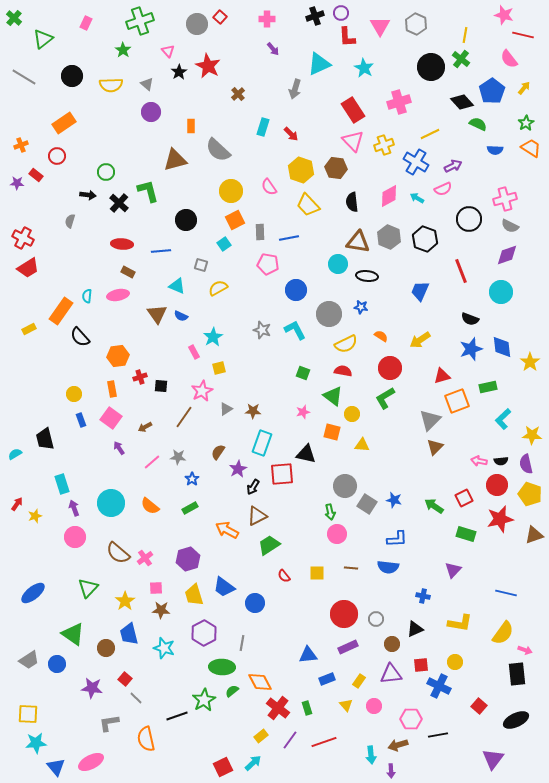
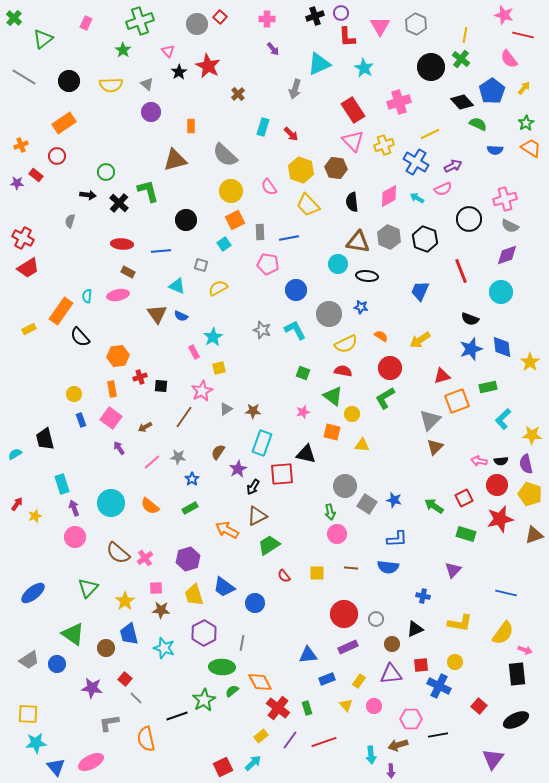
black circle at (72, 76): moved 3 px left, 5 px down
gray semicircle at (218, 150): moved 7 px right, 5 px down
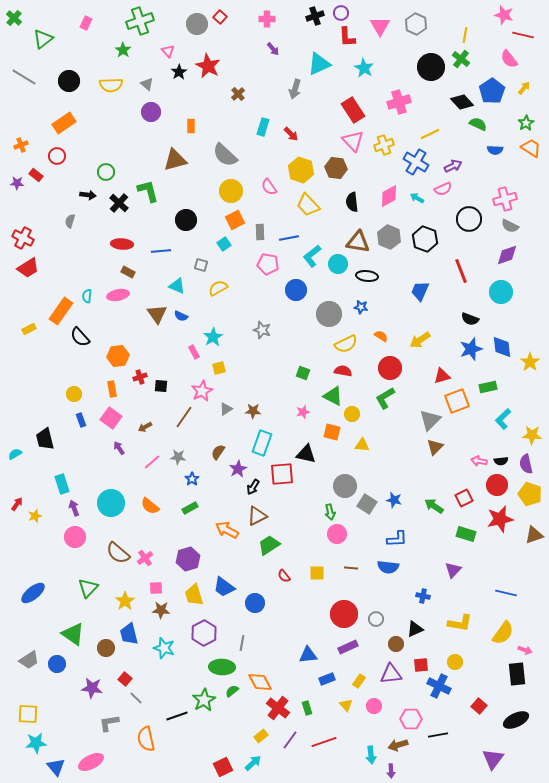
cyan L-shape at (295, 330): moved 17 px right, 74 px up; rotated 100 degrees counterclockwise
green triangle at (333, 396): rotated 10 degrees counterclockwise
brown circle at (392, 644): moved 4 px right
